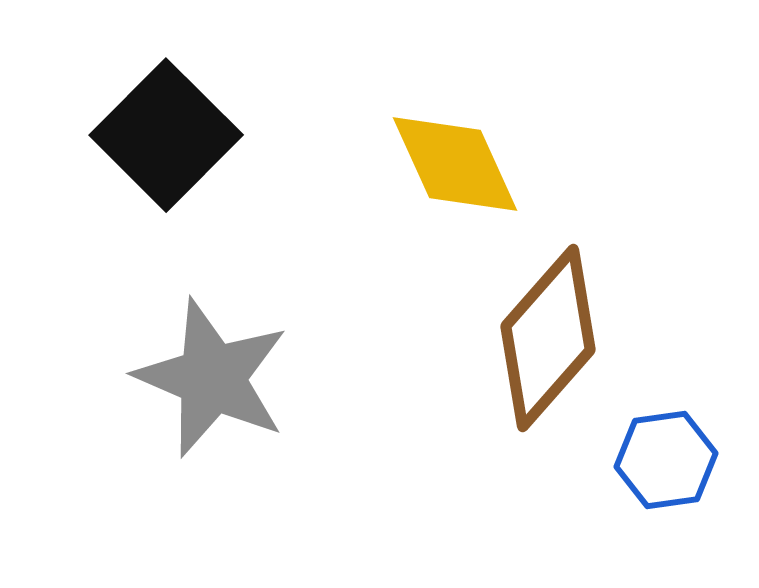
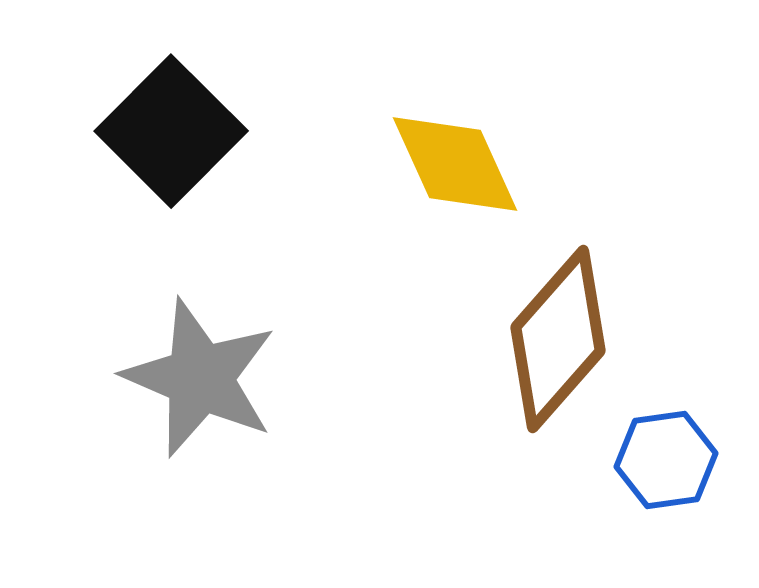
black square: moved 5 px right, 4 px up
brown diamond: moved 10 px right, 1 px down
gray star: moved 12 px left
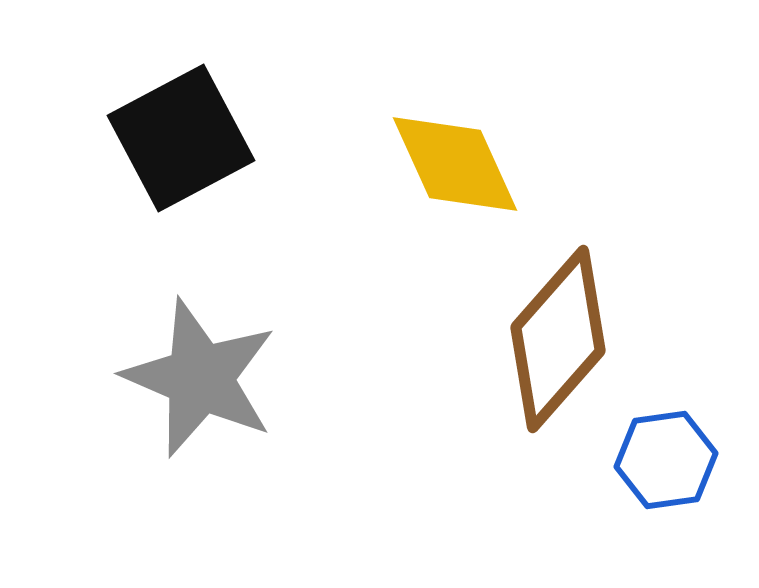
black square: moved 10 px right, 7 px down; rotated 17 degrees clockwise
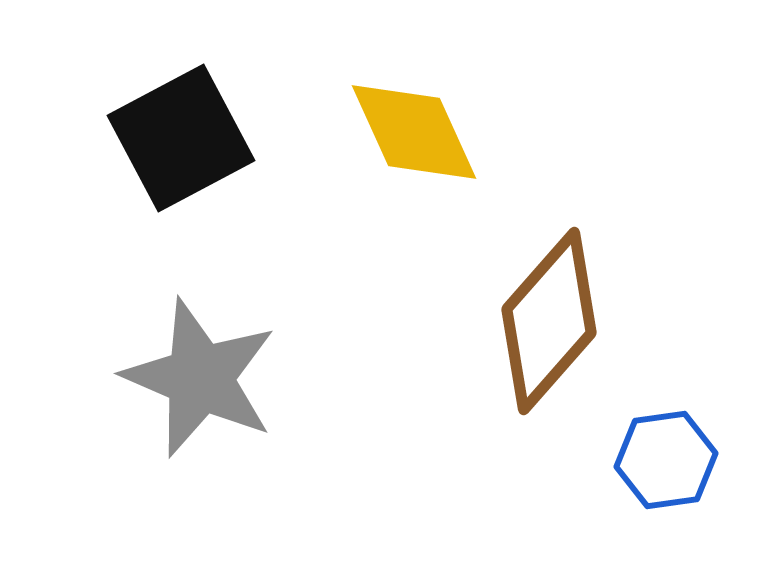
yellow diamond: moved 41 px left, 32 px up
brown diamond: moved 9 px left, 18 px up
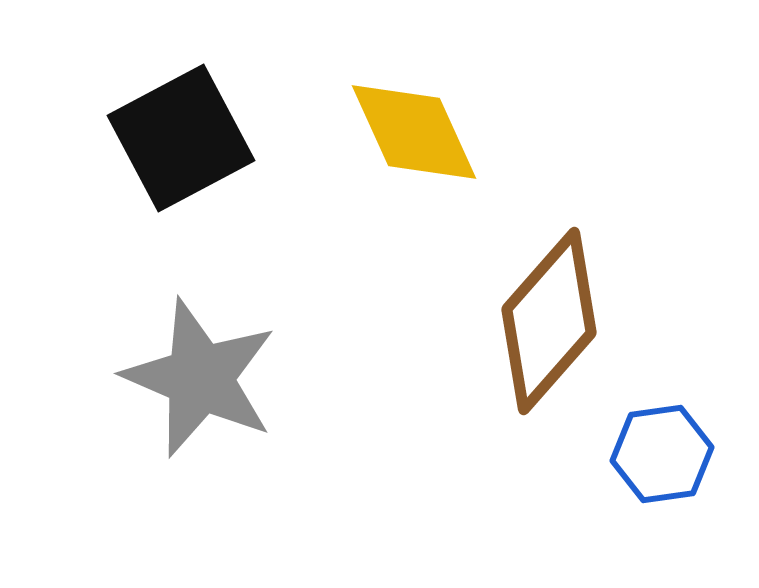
blue hexagon: moved 4 px left, 6 px up
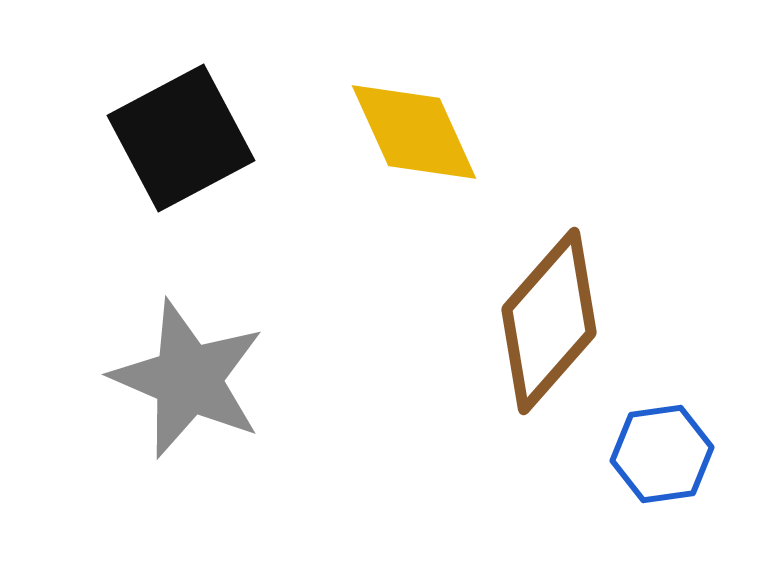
gray star: moved 12 px left, 1 px down
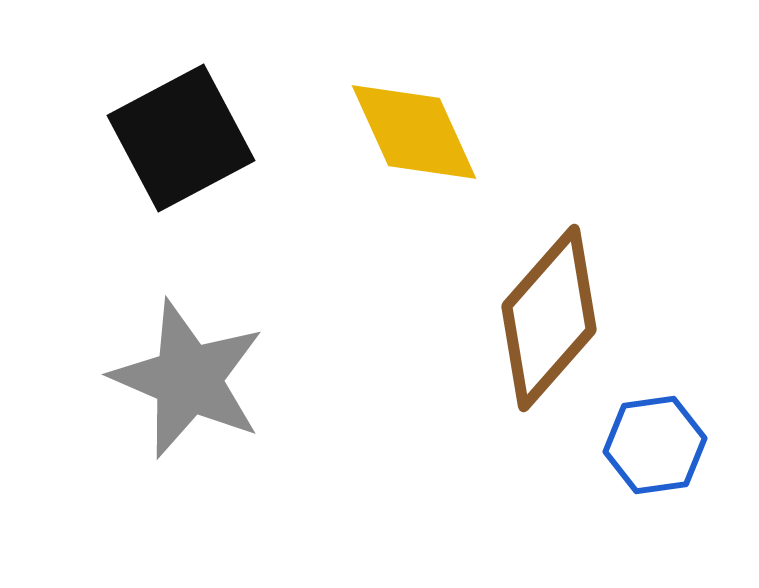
brown diamond: moved 3 px up
blue hexagon: moved 7 px left, 9 px up
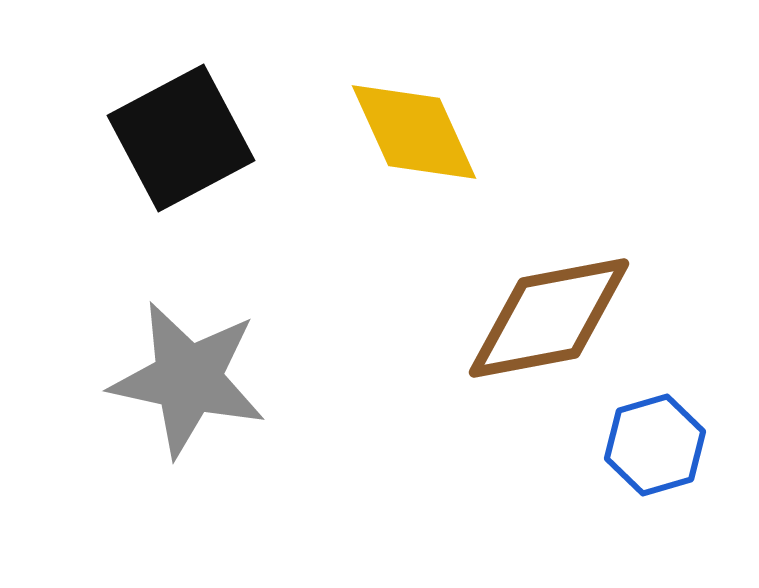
brown diamond: rotated 38 degrees clockwise
gray star: rotated 11 degrees counterclockwise
blue hexagon: rotated 8 degrees counterclockwise
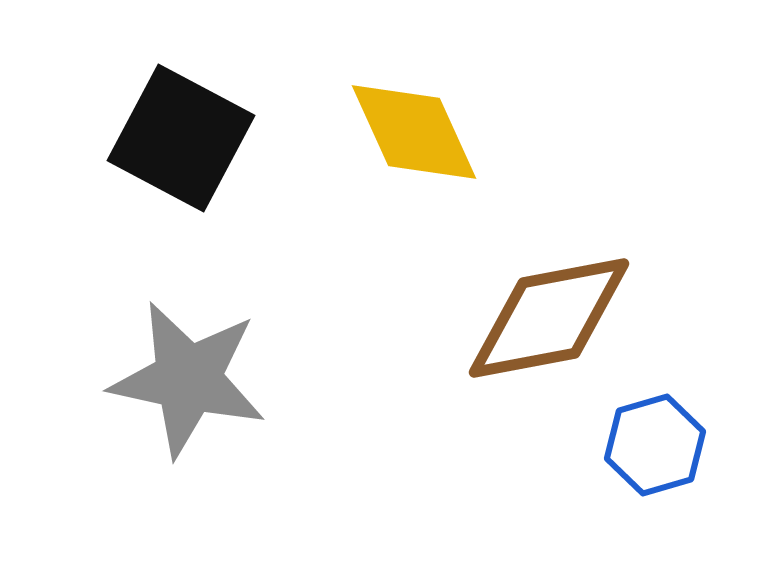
black square: rotated 34 degrees counterclockwise
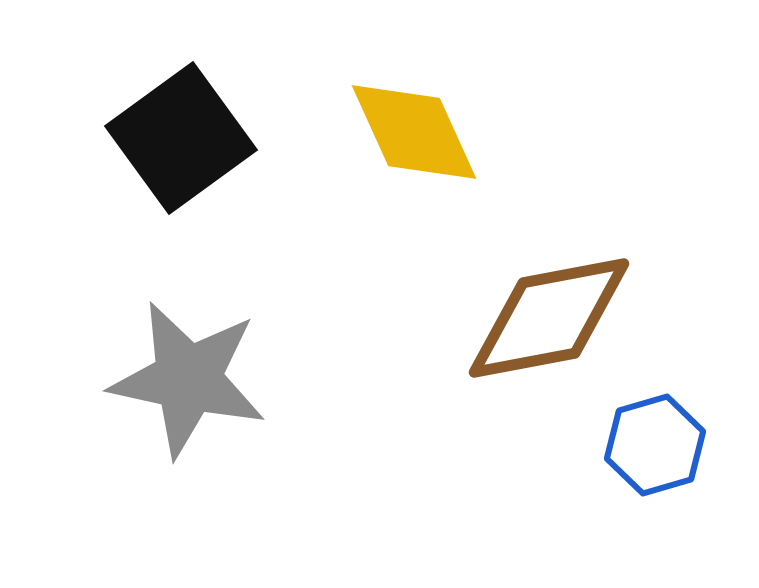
black square: rotated 26 degrees clockwise
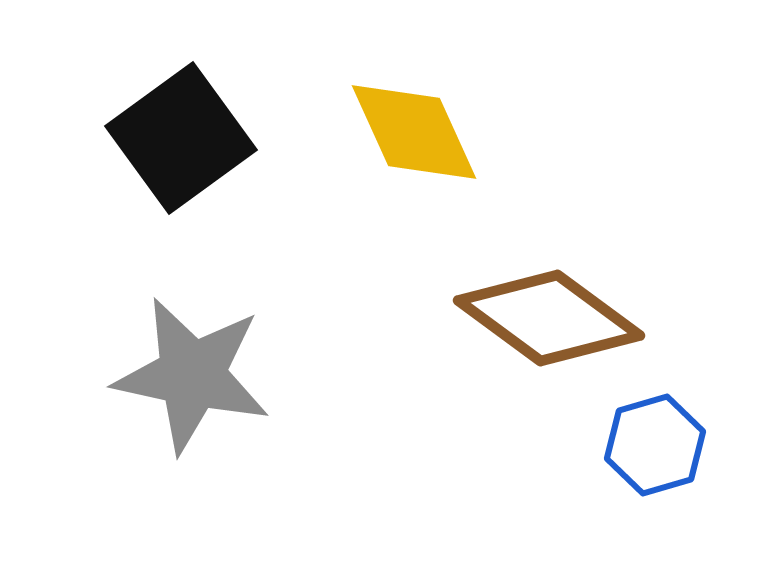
brown diamond: rotated 47 degrees clockwise
gray star: moved 4 px right, 4 px up
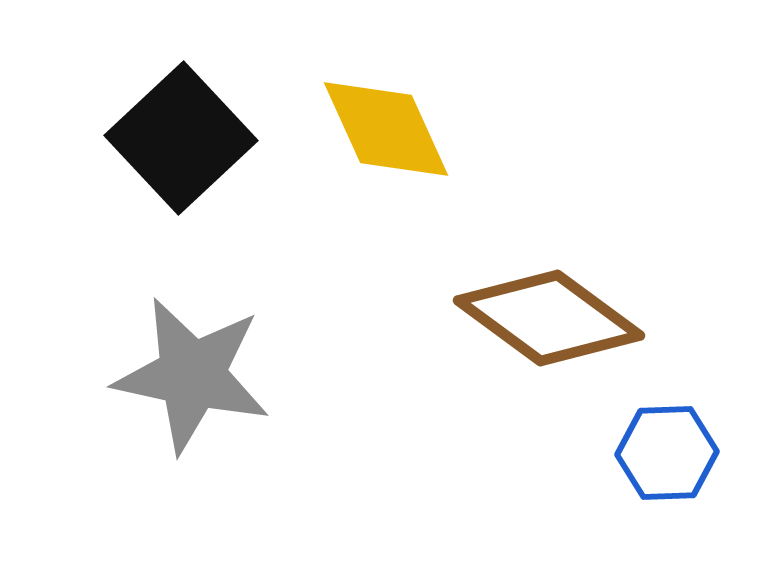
yellow diamond: moved 28 px left, 3 px up
black square: rotated 7 degrees counterclockwise
blue hexagon: moved 12 px right, 8 px down; rotated 14 degrees clockwise
